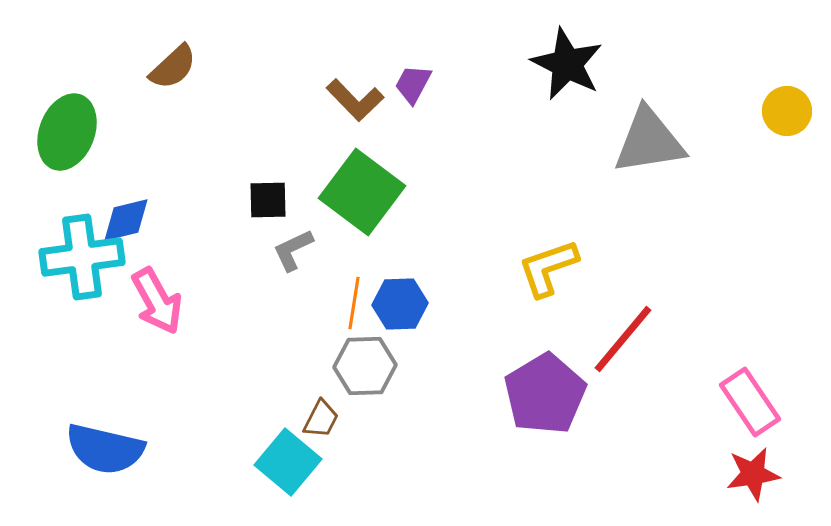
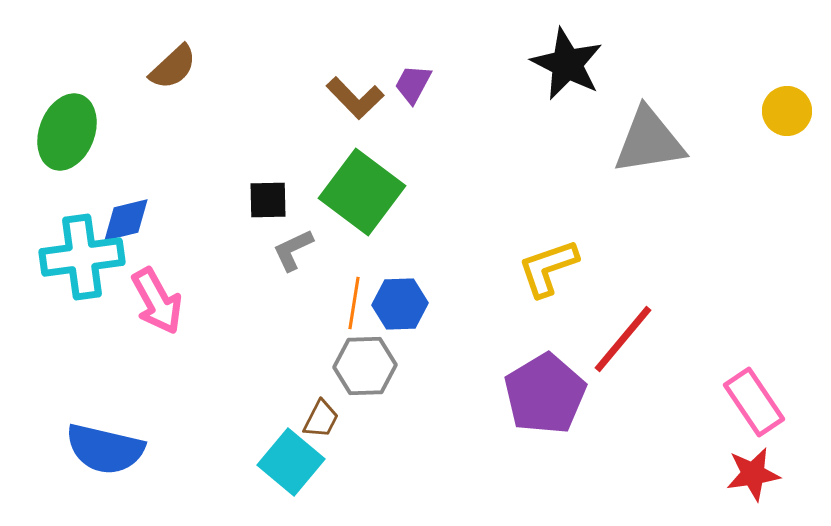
brown L-shape: moved 2 px up
pink rectangle: moved 4 px right
cyan square: moved 3 px right
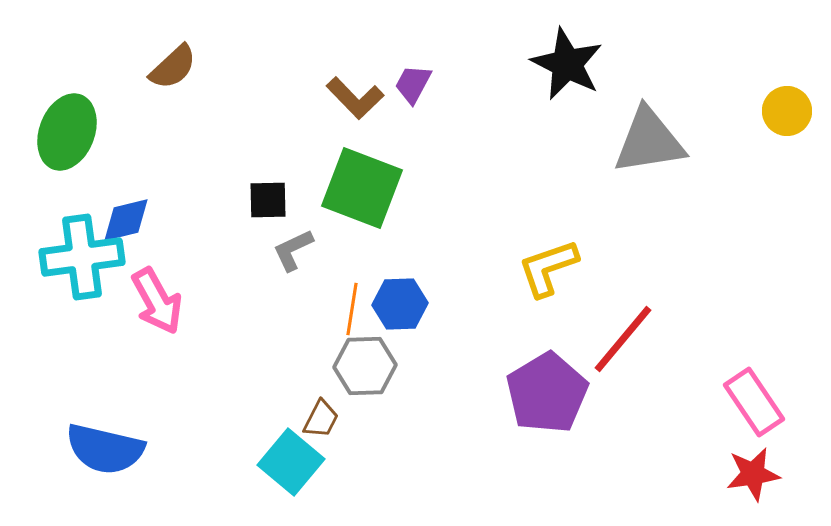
green square: moved 4 px up; rotated 16 degrees counterclockwise
orange line: moved 2 px left, 6 px down
purple pentagon: moved 2 px right, 1 px up
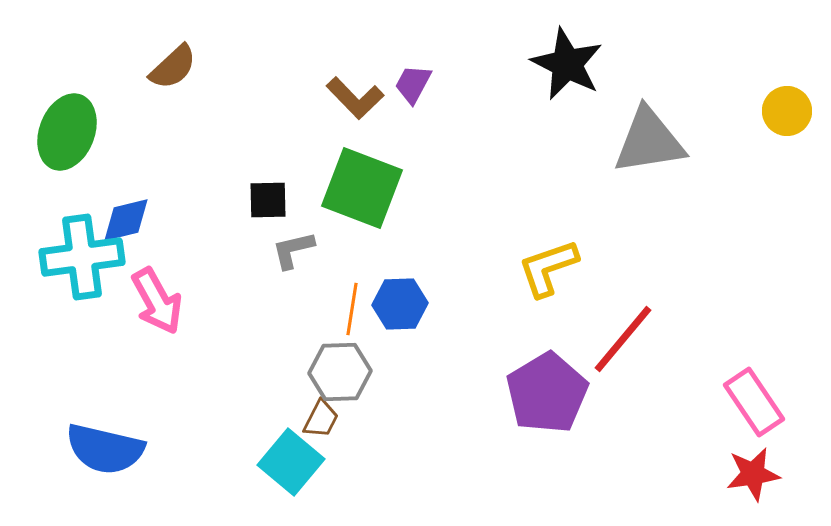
gray L-shape: rotated 12 degrees clockwise
gray hexagon: moved 25 px left, 6 px down
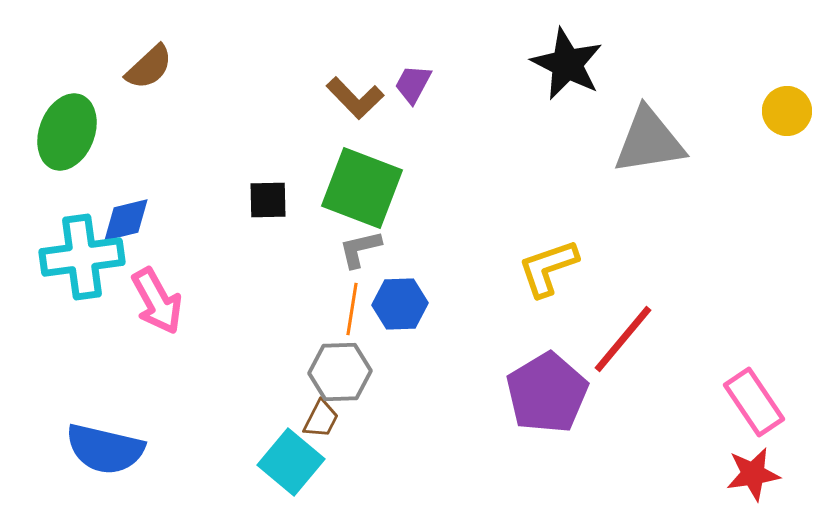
brown semicircle: moved 24 px left
gray L-shape: moved 67 px right, 1 px up
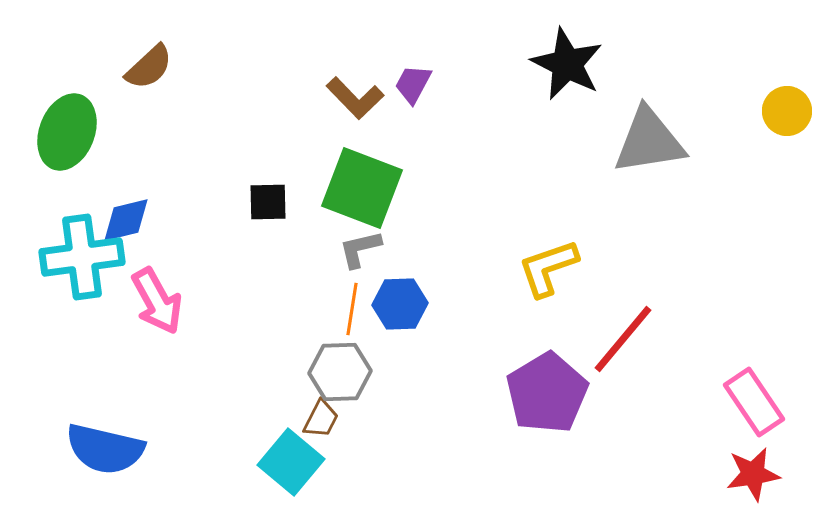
black square: moved 2 px down
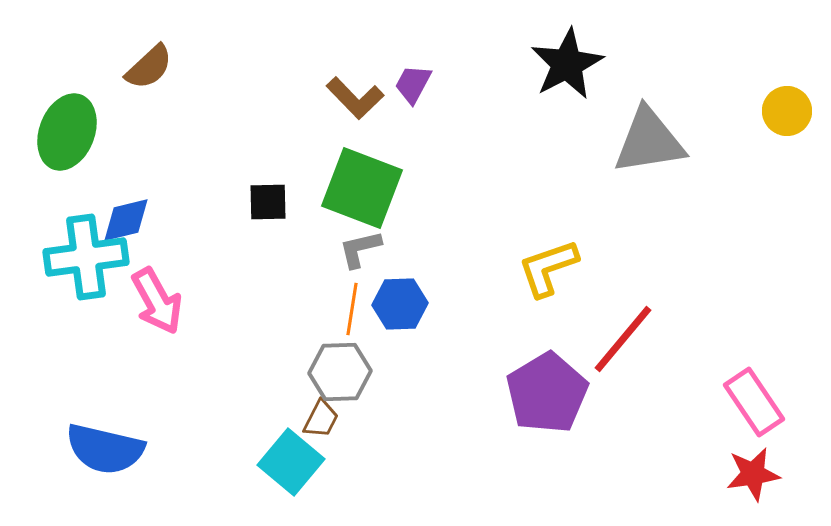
black star: rotated 18 degrees clockwise
cyan cross: moved 4 px right
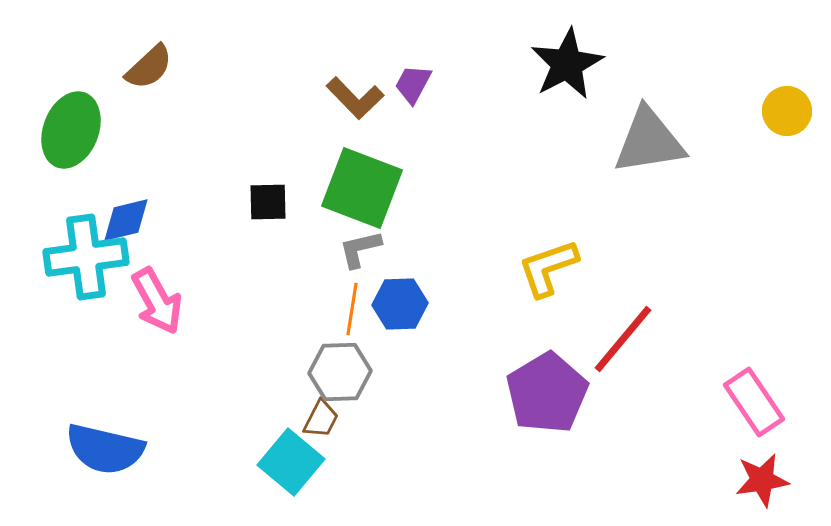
green ellipse: moved 4 px right, 2 px up
red star: moved 9 px right, 6 px down
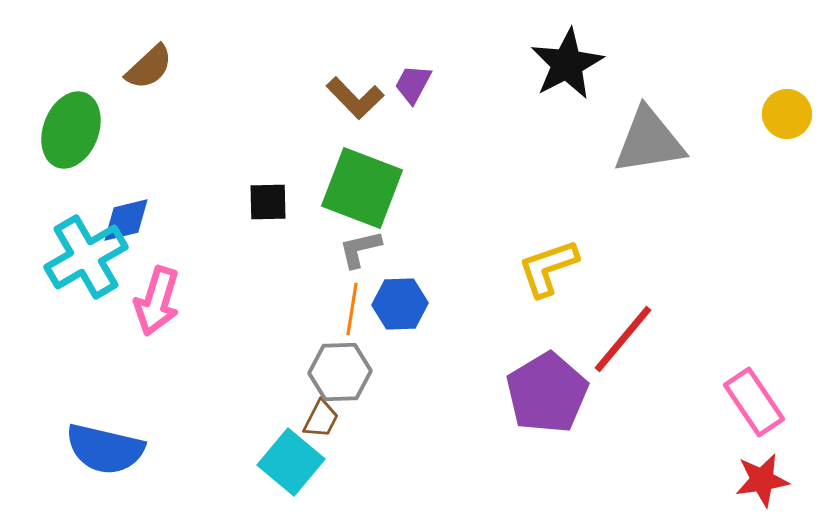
yellow circle: moved 3 px down
cyan cross: rotated 22 degrees counterclockwise
pink arrow: rotated 46 degrees clockwise
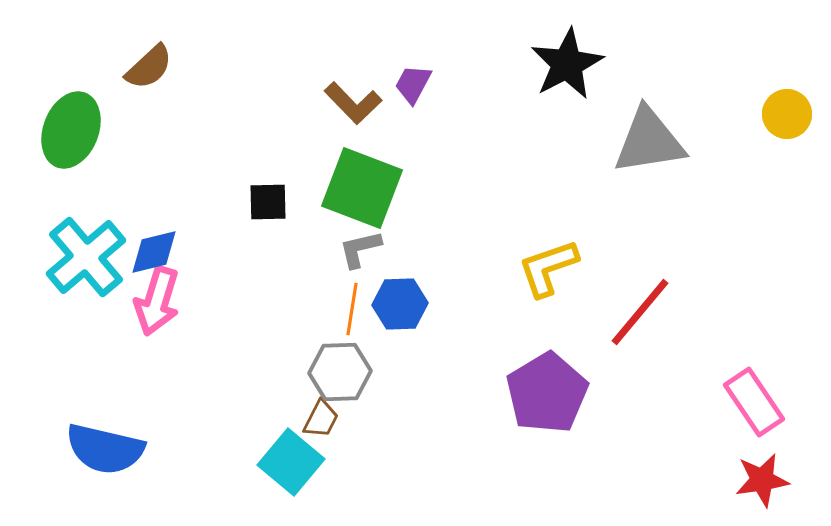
brown L-shape: moved 2 px left, 5 px down
blue diamond: moved 28 px right, 32 px down
cyan cross: rotated 10 degrees counterclockwise
red line: moved 17 px right, 27 px up
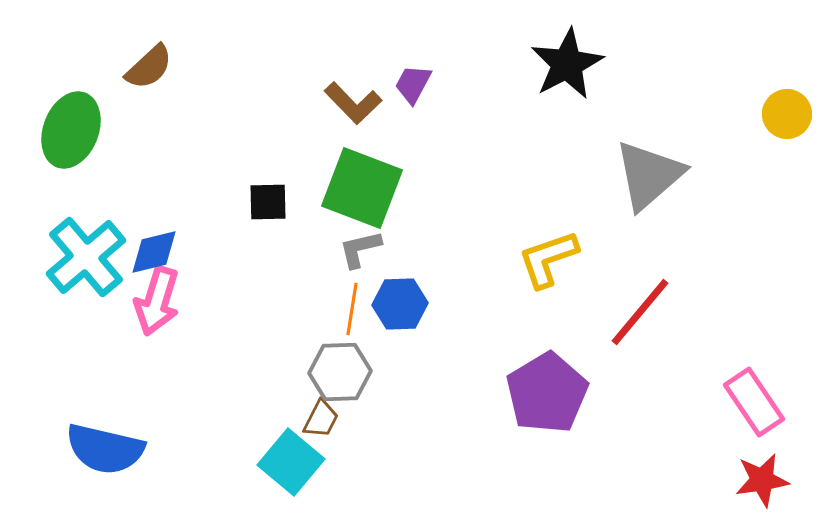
gray triangle: moved 34 px down; rotated 32 degrees counterclockwise
yellow L-shape: moved 9 px up
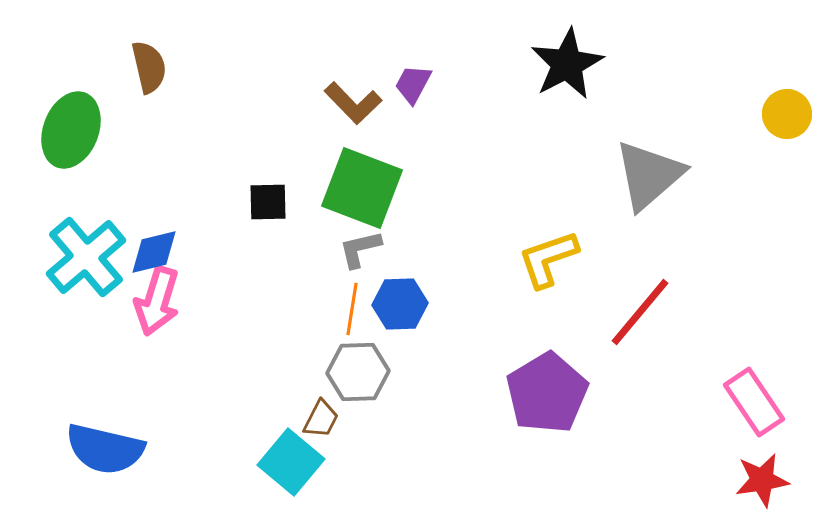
brown semicircle: rotated 60 degrees counterclockwise
gray hexagon: moved 18 px right
